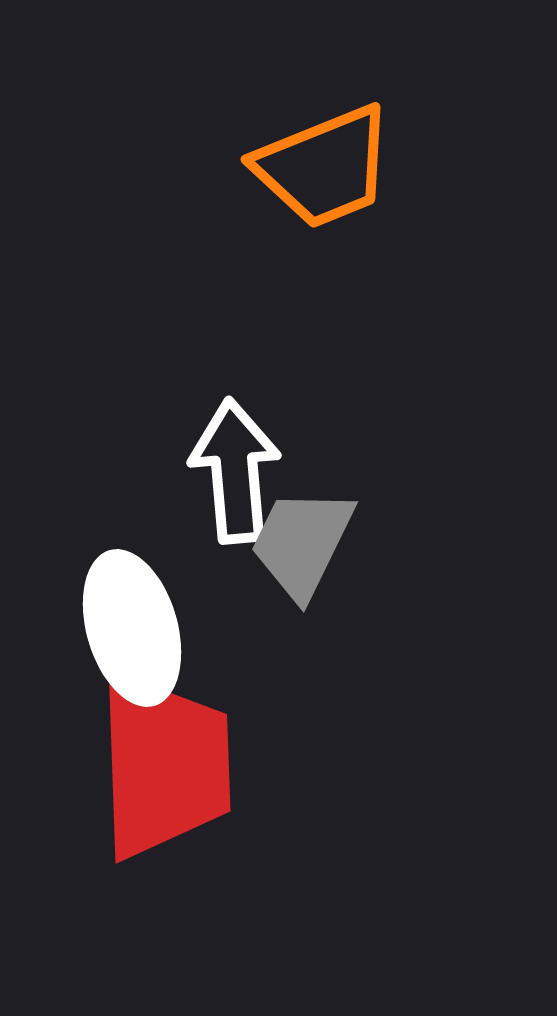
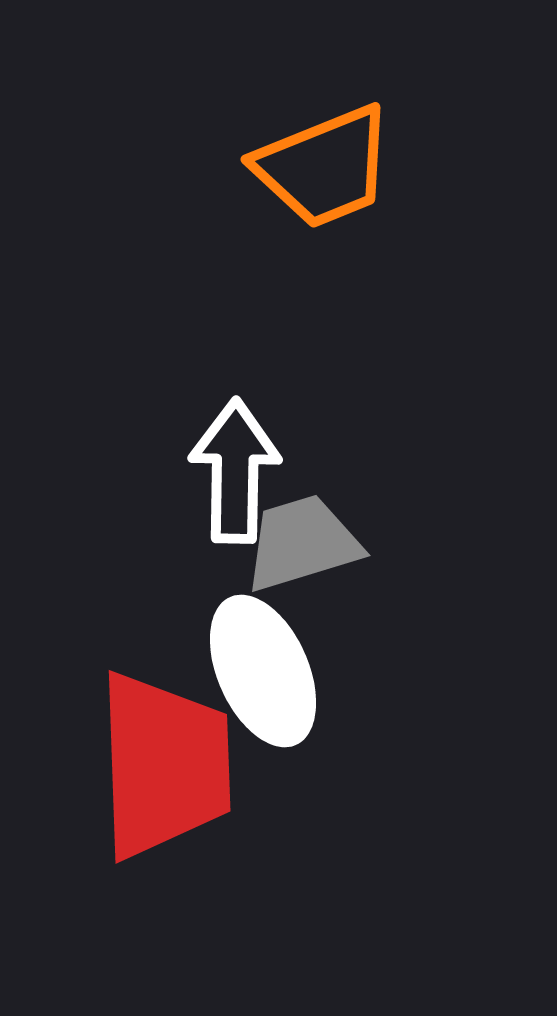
white arrow: rotated 6 degrees clockwise
gray trapezoid: rotated 47 degrees clockwise
white ellipse: moved 131 px right, 43 px down; rotated 8 degrees counterclockwise
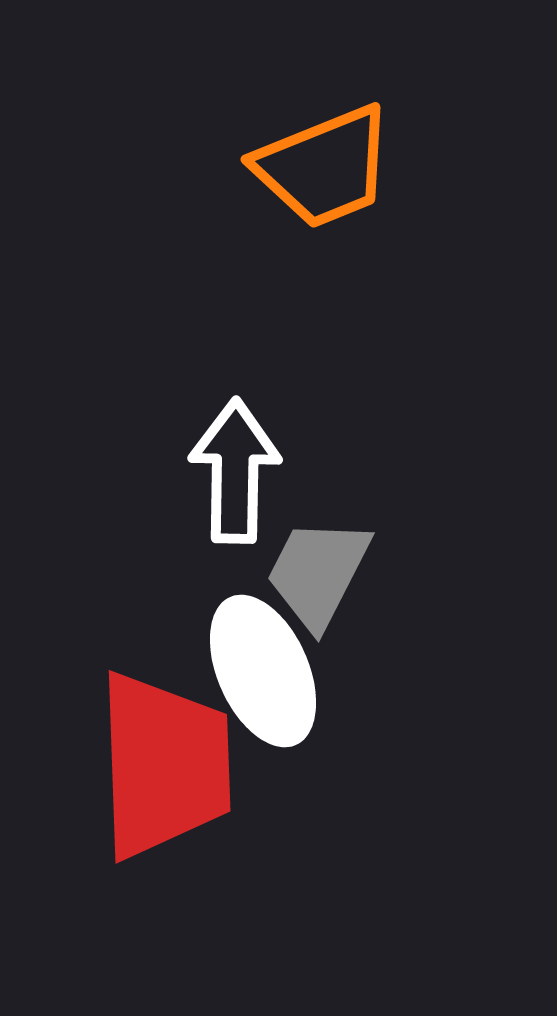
gray trapezoid: moved 16 px right, 30 px down; rotated 46 degrees counterclockwise
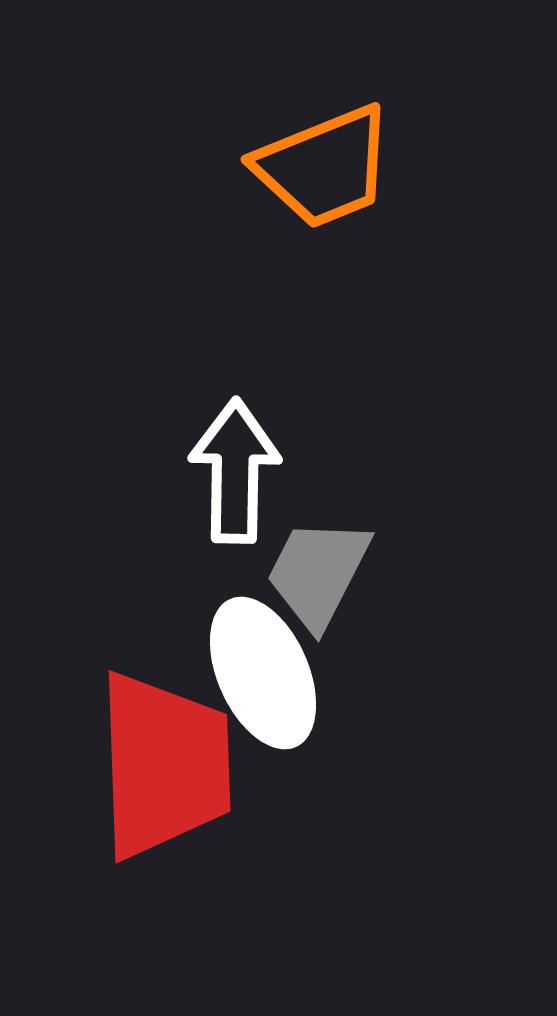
white ellipse: moved 2 px down
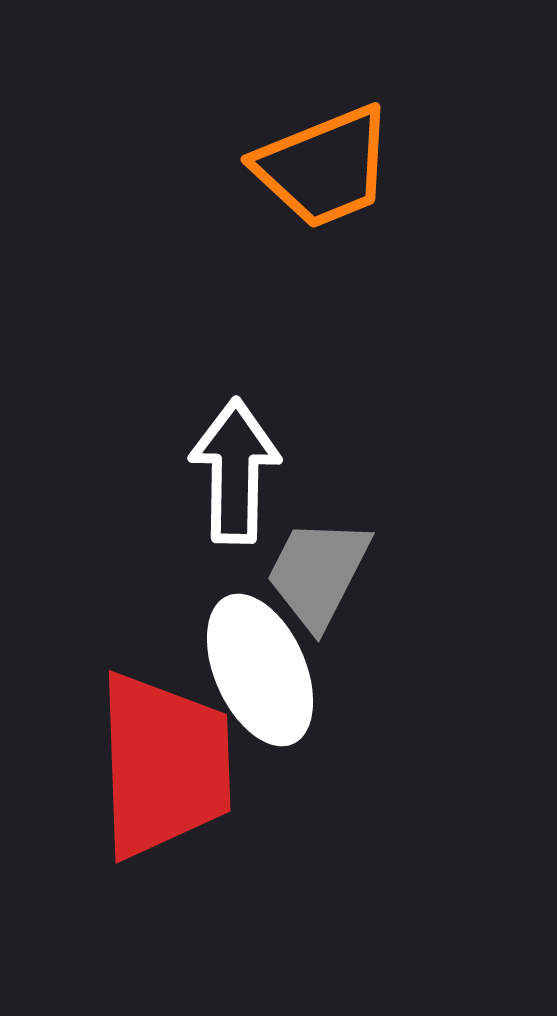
white ellipse: moved 3 px left, 3 px up
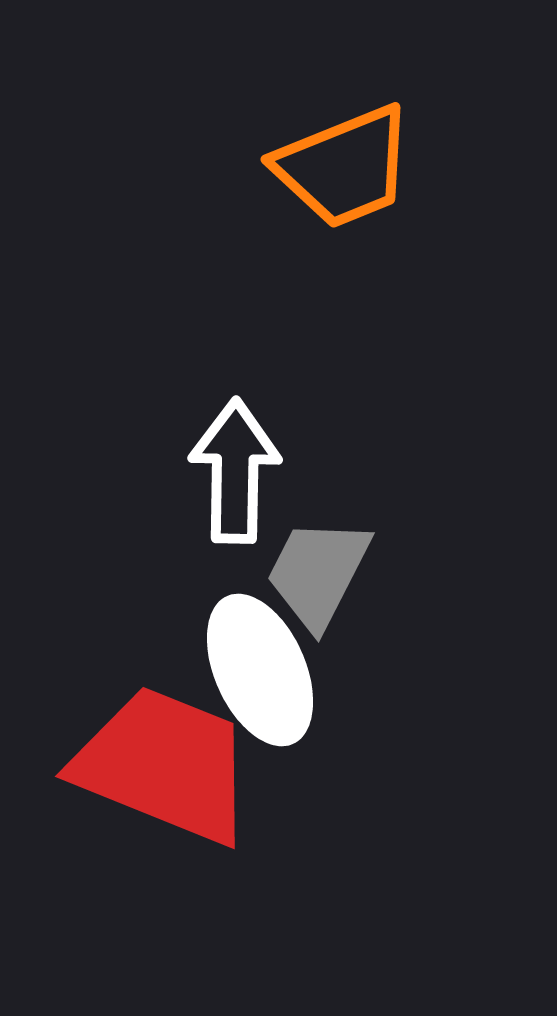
orange trapezoid: moved 20 px right
red trapezoid: rotated 66 degrees counterclockwise
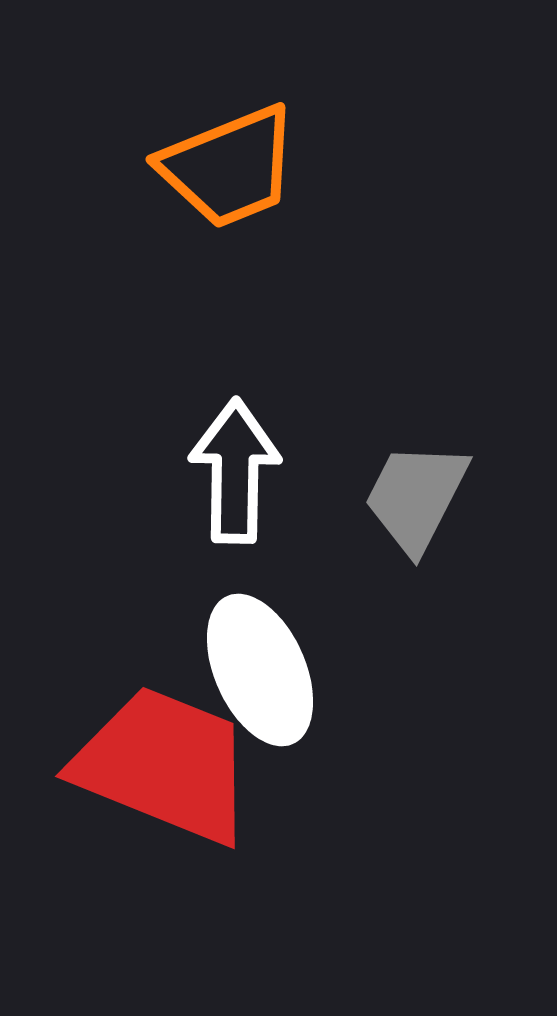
orange trapezoid: moved 115 px left
gray trapezoid: moved 98 px right, 76 px up
